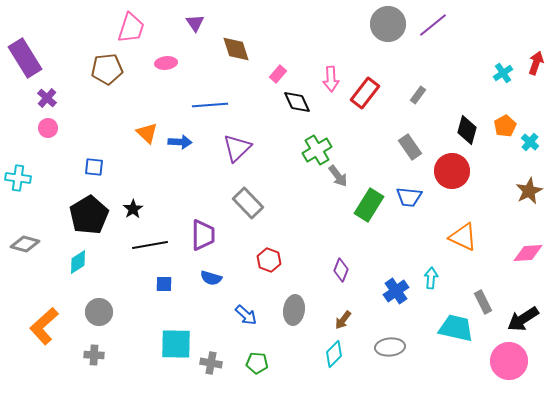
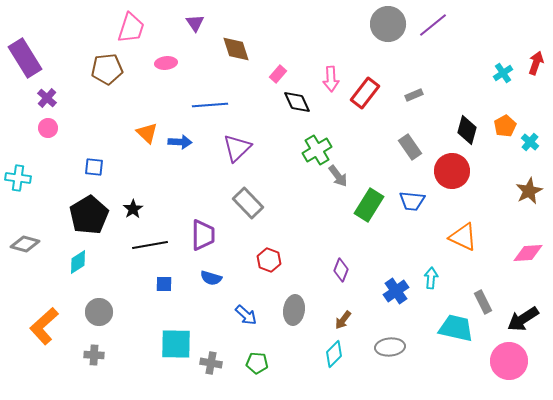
gray rectangle at (418, 95): moved 4 px left; rotated 30 degrees clockwise
blue trapezoid at (409, 197): moved 3 px right, 4 px down
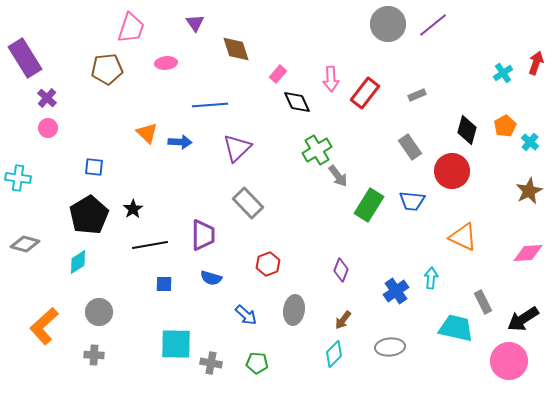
gray rectangle at (414, 95): moved 3 px right
red hexagon at (269, 260): moved 1 px left, 4 px down; rotated 20 degrees clockwise
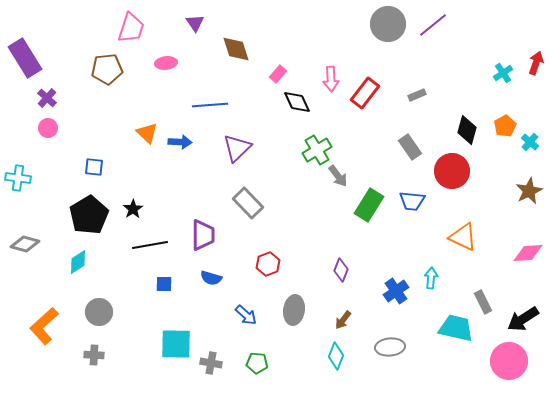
cyan diamond at (334, 354): moved 2 px right, 2 px down; rotated 24 degrees counterclockwise
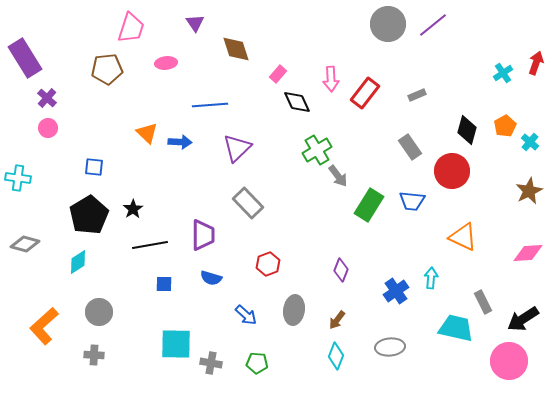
brown arrow at (343, 320): moved 6 px left
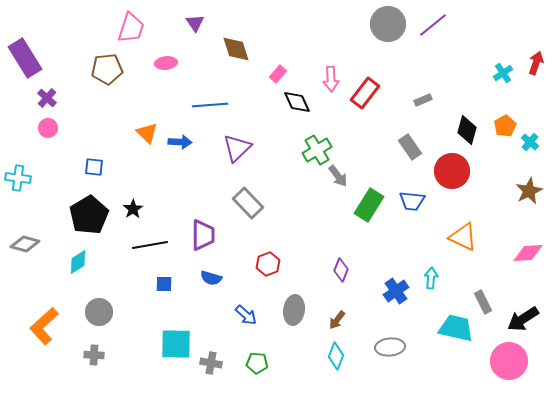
gray rectangle at (417, 95): moved 6 px right, 5 px down
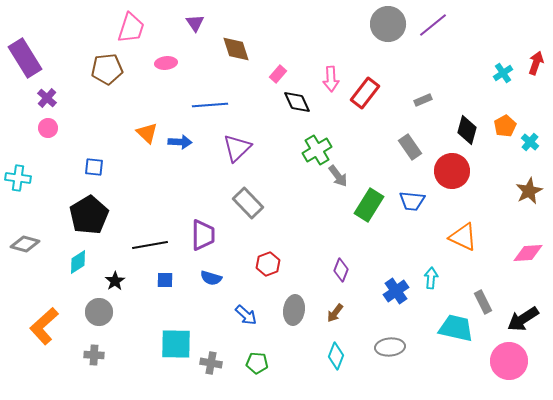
black star at (133, 209): moved 18 px left, 72 px down
blue square at (164, 284): moved 1 px right, 4 px up
brown arrow at (337, 320): moved 2 px left, 7 px up
